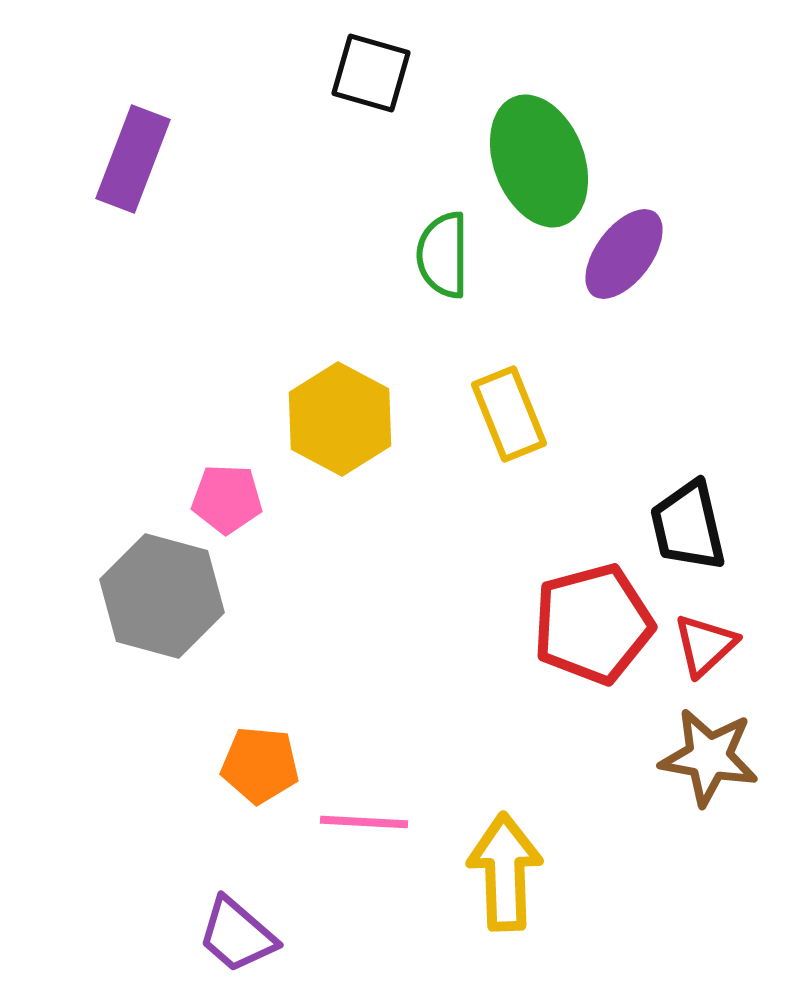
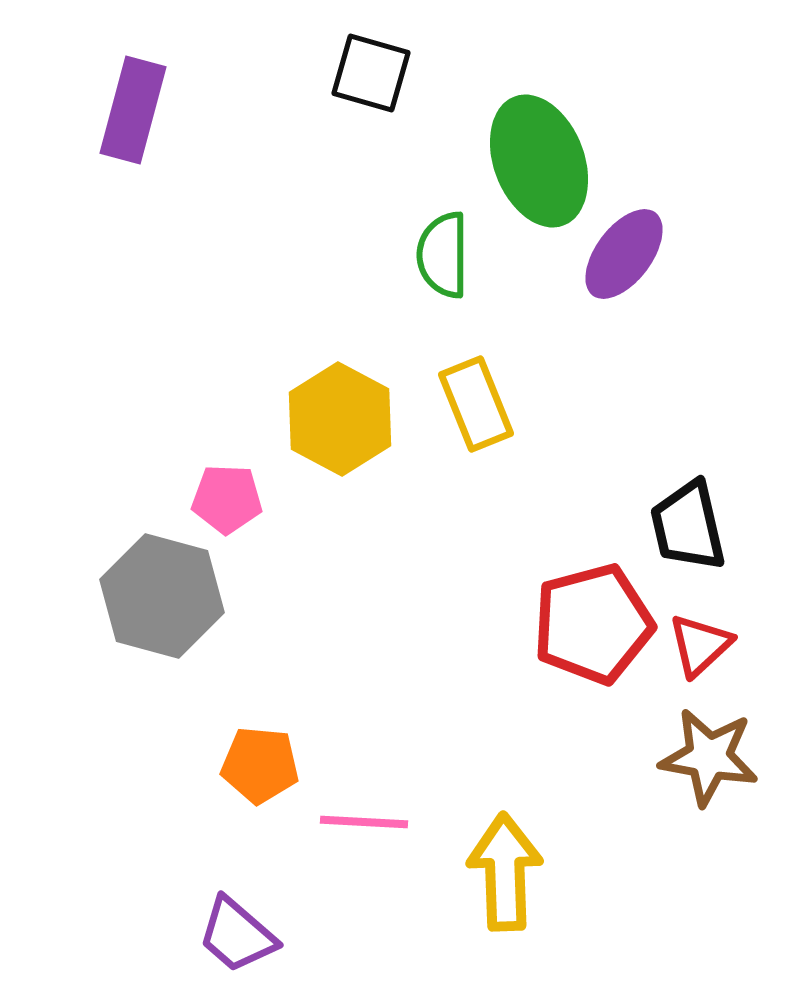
purple rectangle: moved 49 px up; rotated 6 degrees counterclockwise
yellow rectangle: moved 33 px left, 10 px up
red triangle: moved 5 px left
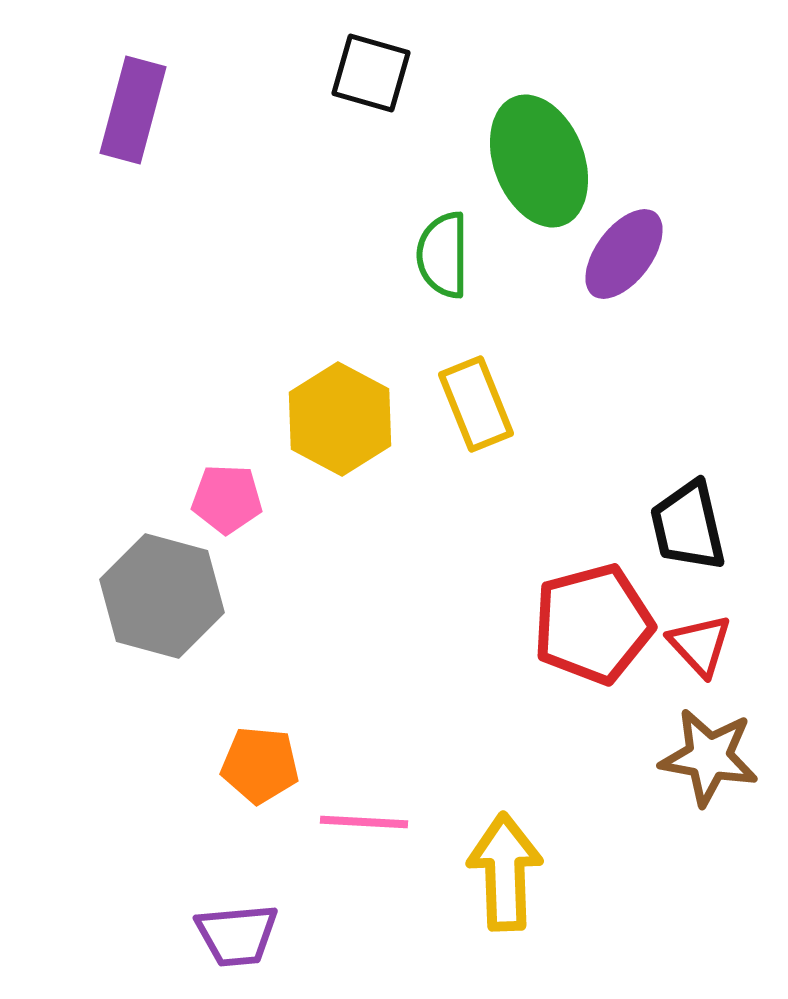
red triangle: rotated 30 degrees counterclockwise
purple trapezoid: rotated 46 degrees counterclockwise
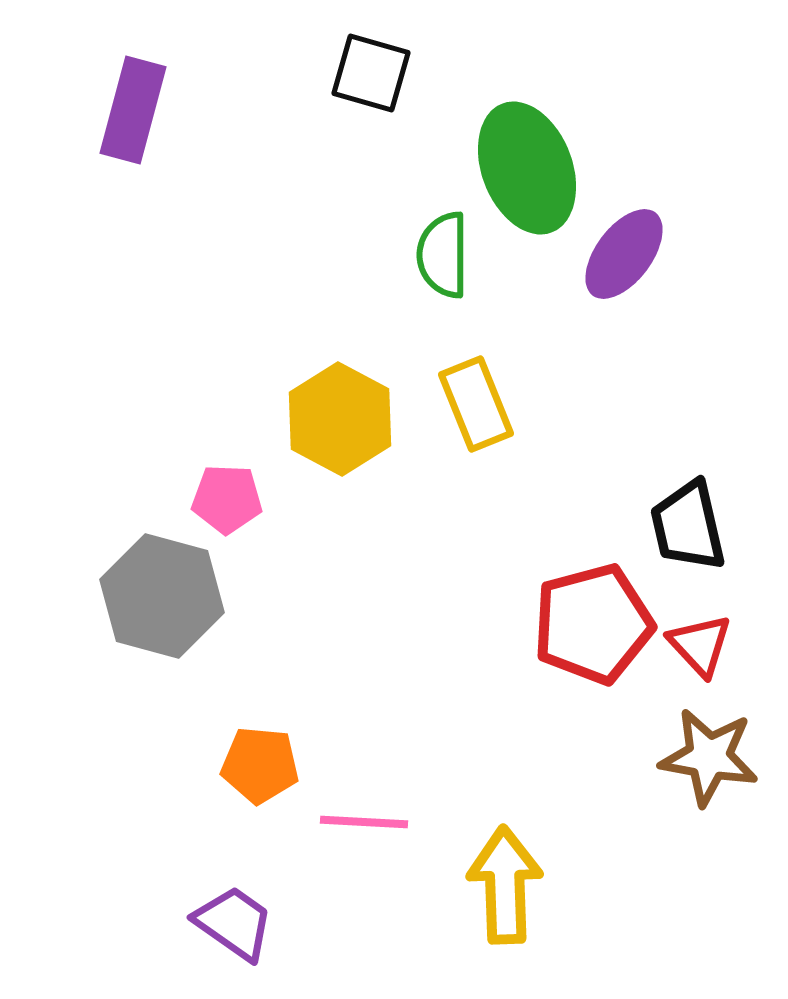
green ellipse: moved 12 px left, 7 px down
yellow arrow: moved 13 px down
purple trapezoid: moved 3 px left, 12 px up; rotated 140 degrees counterclockwise
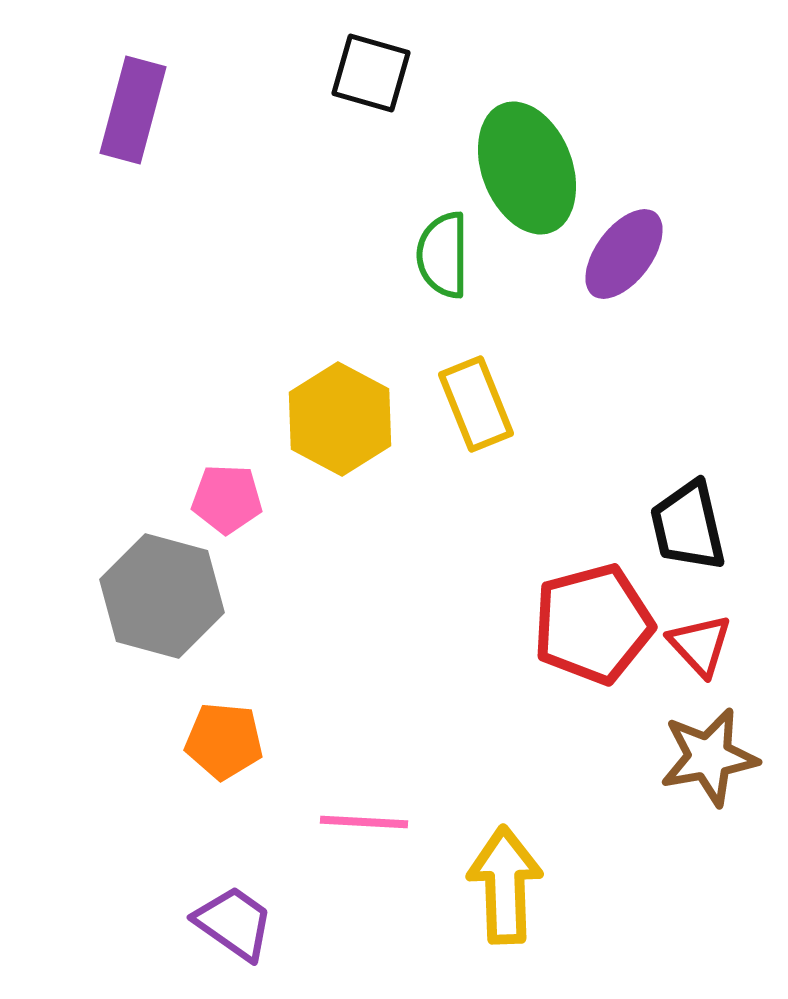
brown star: rotated 20 degrees counterclockwise
orange pentagon: moved 36 px left, 24 px up
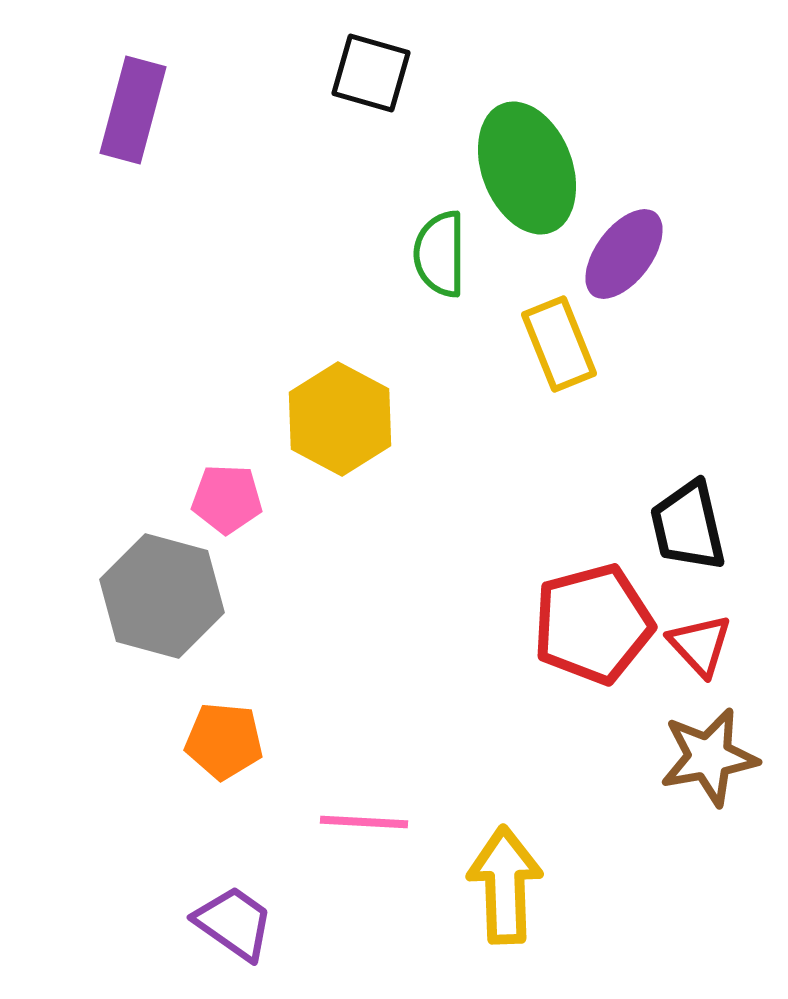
green semicircle: moved 3 px left, 1 px up
yellow rectangle: moved 83 px right, 60 px up
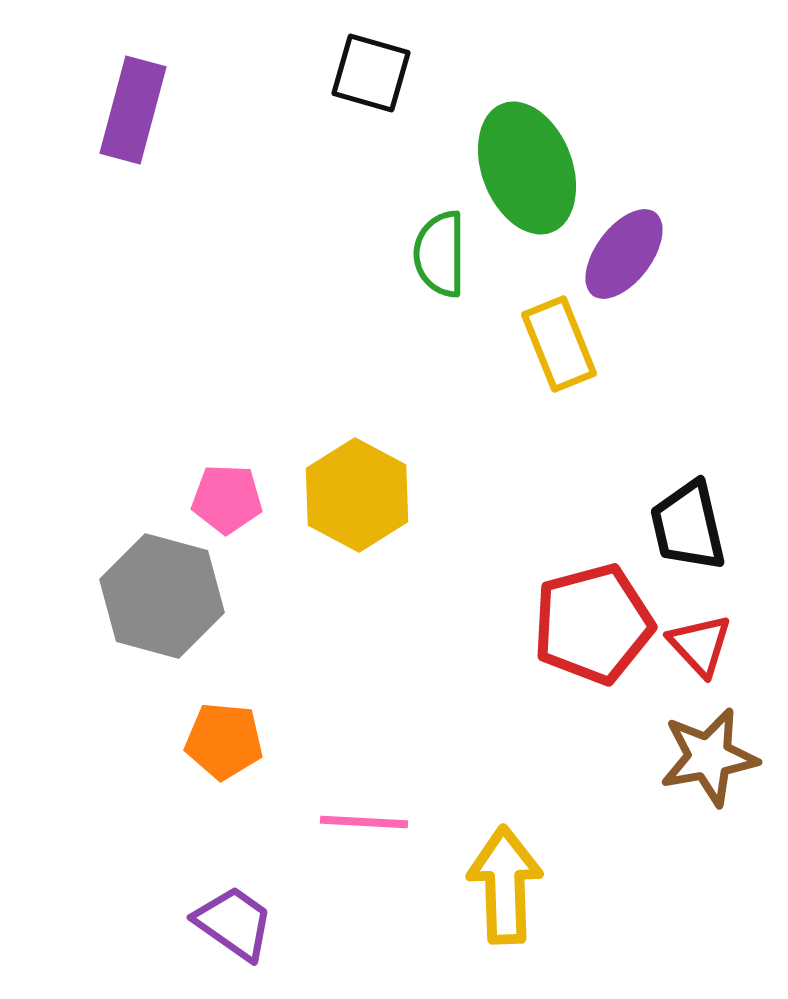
yellow hexagon: moved 17 px right, 76 px down
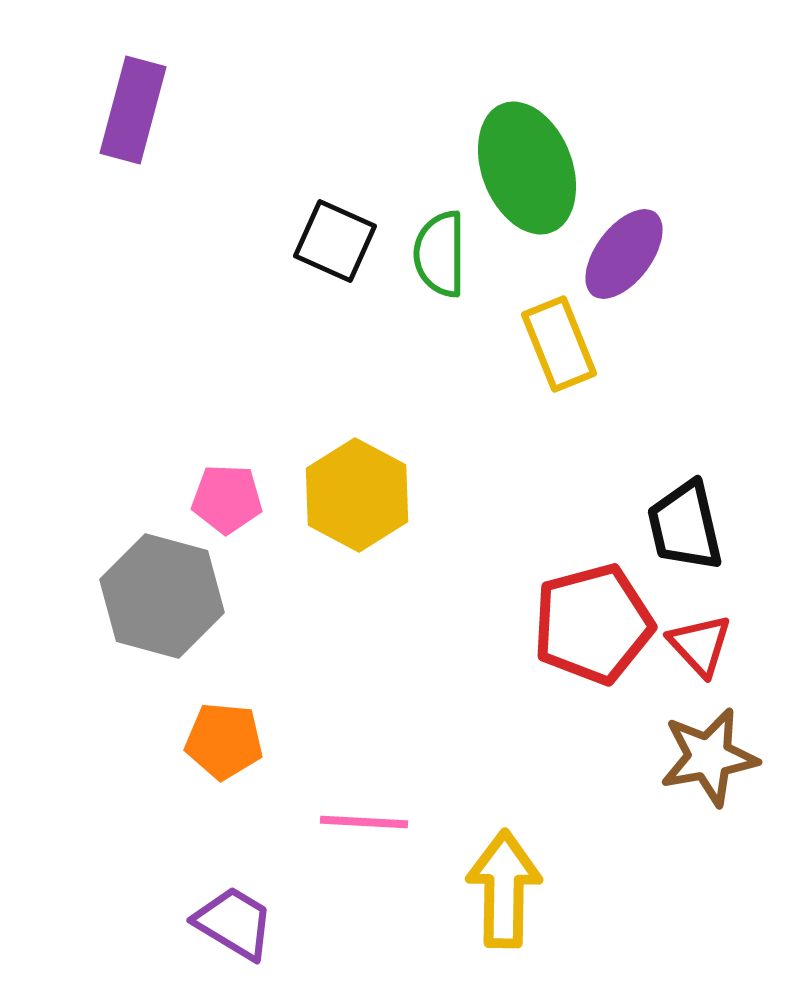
black square: moved 36 px left, 168 px down; rotated 8 degrees clockwise
black trapezoid: moved 3 px left
yellow arrow: moved 1 px left, 4 px down; rotated 3 degrees clockwise
purple trapezoid: rotated 4 degrees counterclockwise
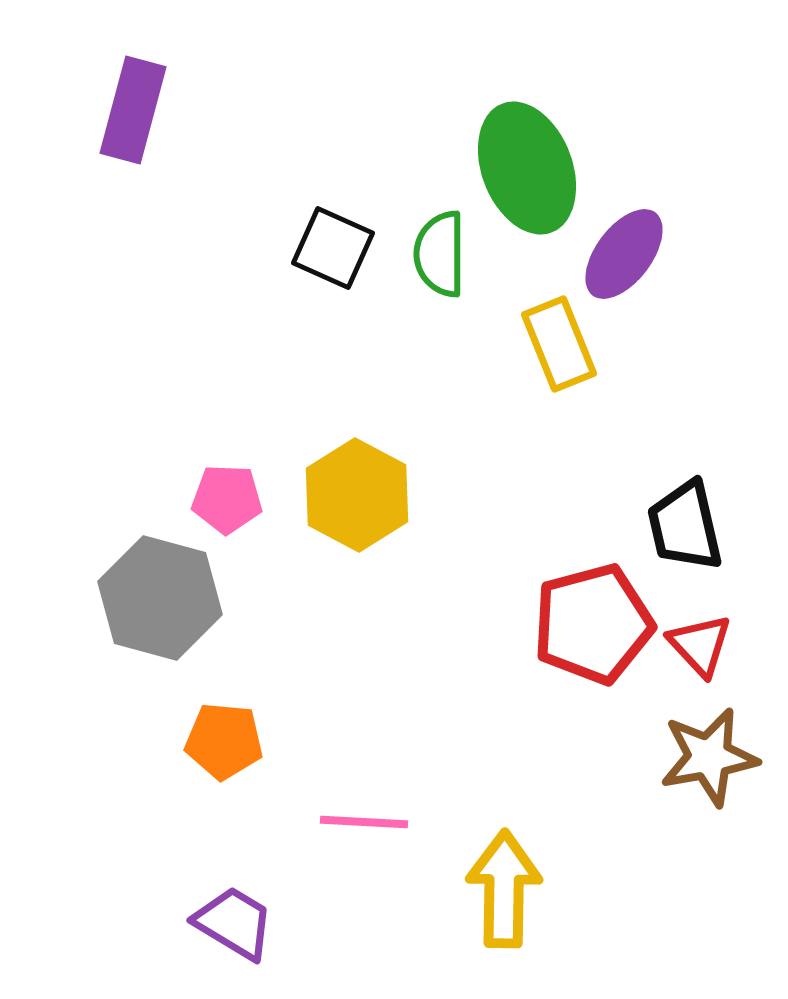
black square: moved 2 px left, 7 px down
gray hexagon: moved 2 px left, 2 px down
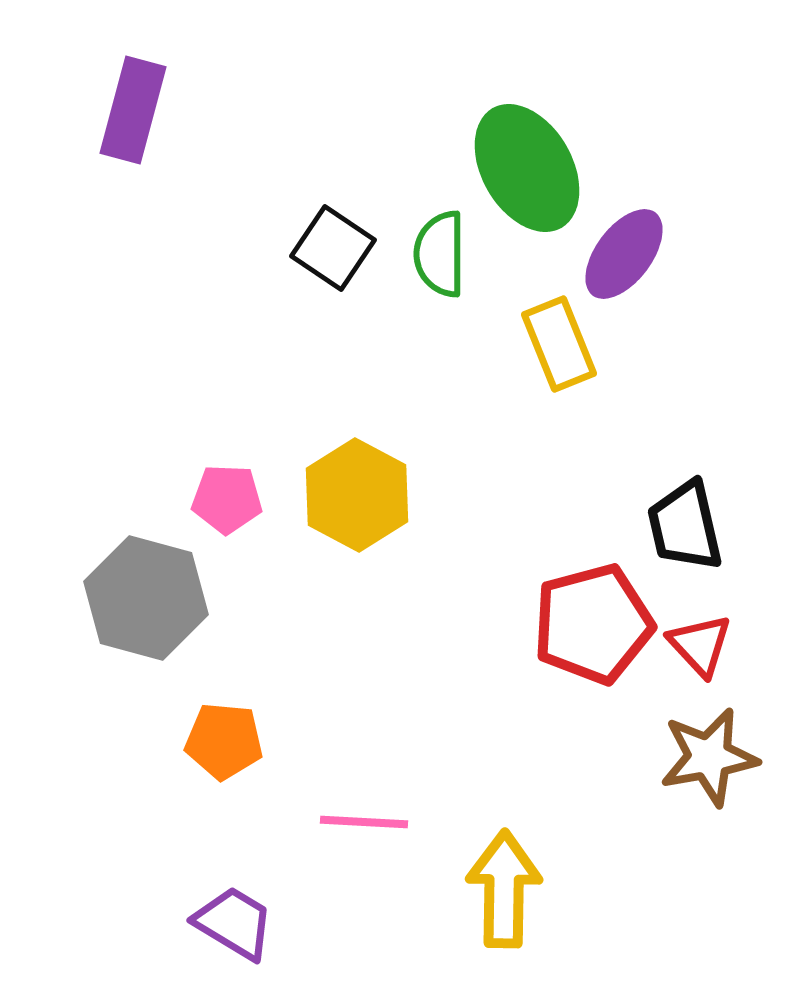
green ellipse: rotated 9 degrees counterclockwise
black square: rotated 10 degrees clockwise
gray hexagon: moved 14 px left
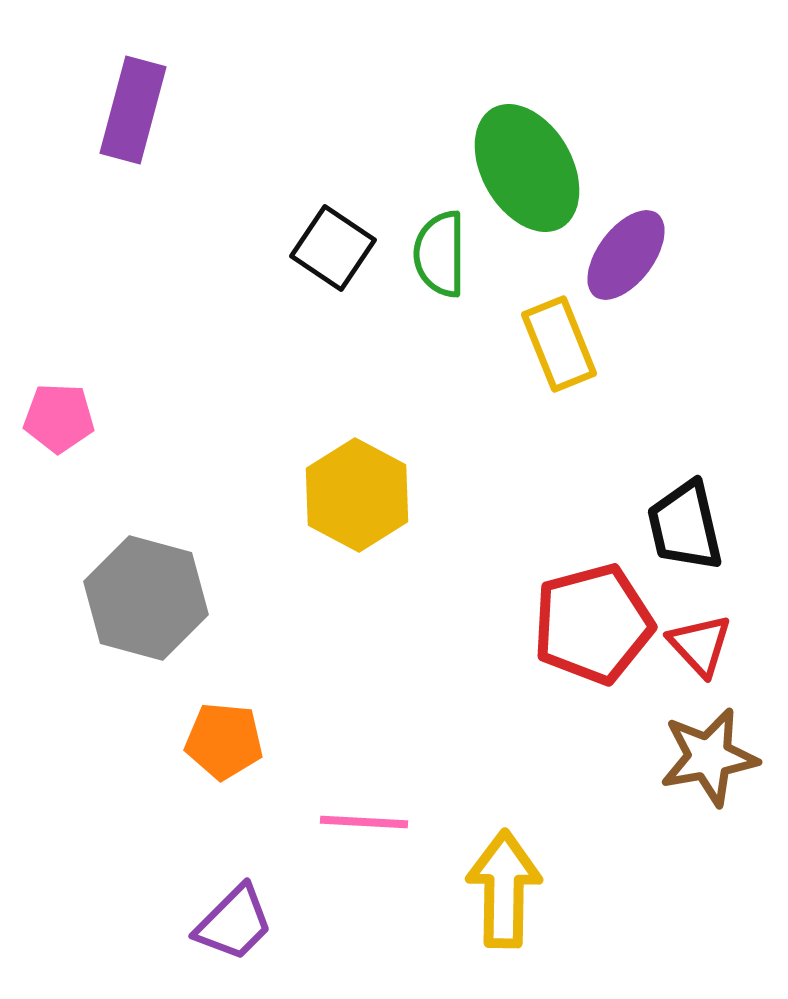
purple ellipse: moved 2 px right, 1 px down
pink pentagon: moved 168 px left, 81 px up
purple trapezoid: rotated 104 degrees clockwise
